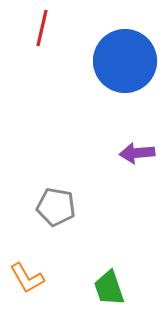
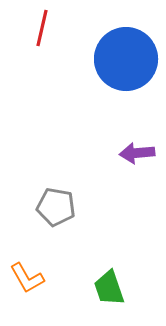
blue circle: moved 1 px right, 2 px up
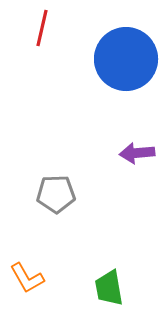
gray pentagon: moved 13 px up; rotated 12 degrees counterclockwise
green trapezoid: rotated 9 degrees clockwise
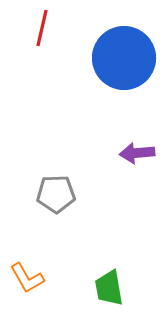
blue circle: moved 2 px left, 1 px up
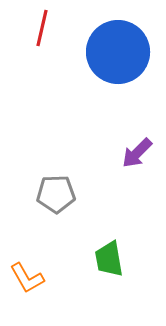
blue circle: moved 6 px left, 6 px up
purple arrow: rotated 40 degrees counterclockwise
green trapezoid: moved 29 px up
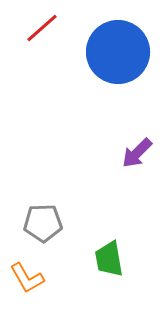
red line: rotated 36 degrees clockwise
gray pentagon: moved 13 px left, 29 px down
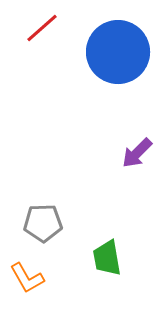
green trapezoid: moved 2 px left, 1 px up
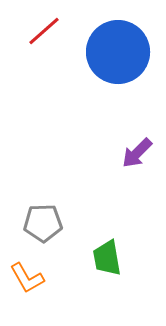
red line: moved 2 px right, 3 px down
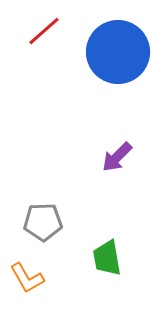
purple arrow: moved 20 px left, 4 px down
gray pentagon: moved 1 px up
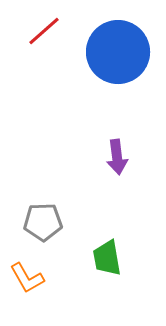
purple arrow: rotated 52 degrees counterclockwise
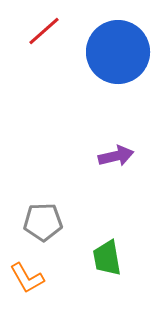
purple arrow: moved 1 px left, 1 px up; rotated 96 degrees counterclockwise
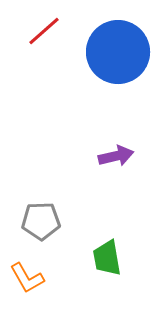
gray pentagon: moved 2 px left, 1 px up
